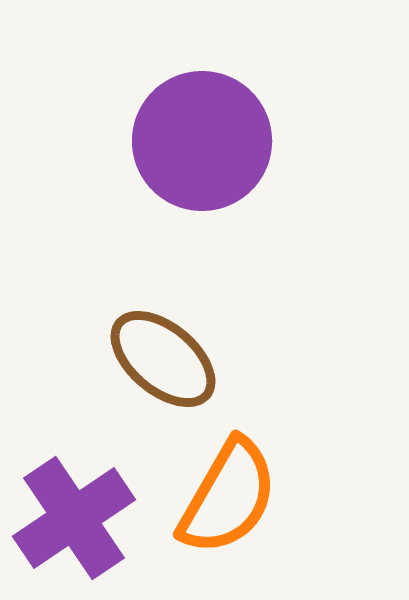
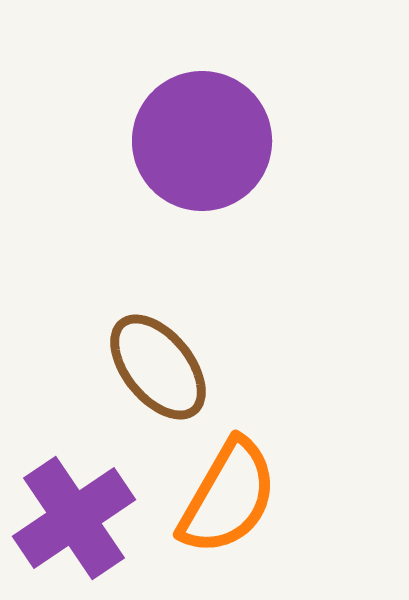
brown ellipse: moved 5 px left, 8 px down; rotated 11 degrees clockwise
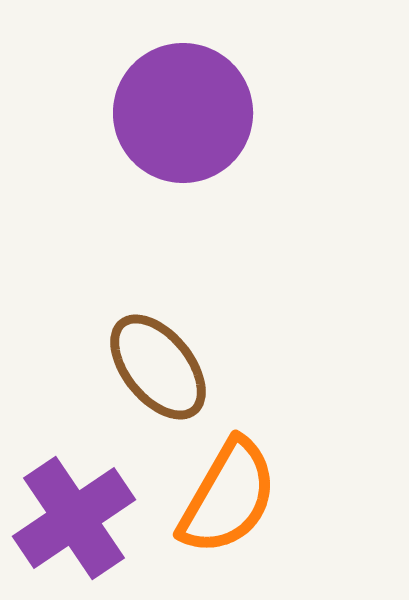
purple circle: moved 19 px left, 28 px up
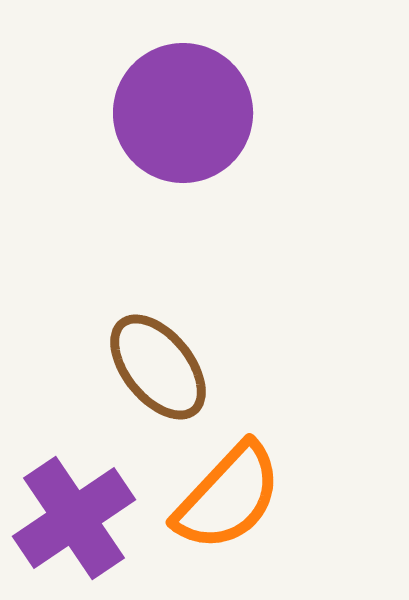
orange semicircle: rotated 13 degrees clockwise
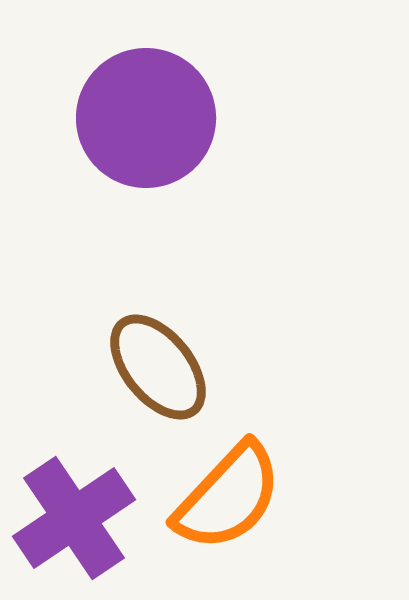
purple circle: moved 37 px left, 5 px down
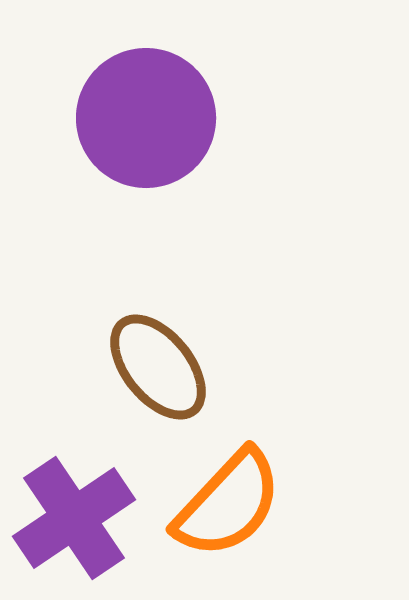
orange semicircle: moved 7 px down
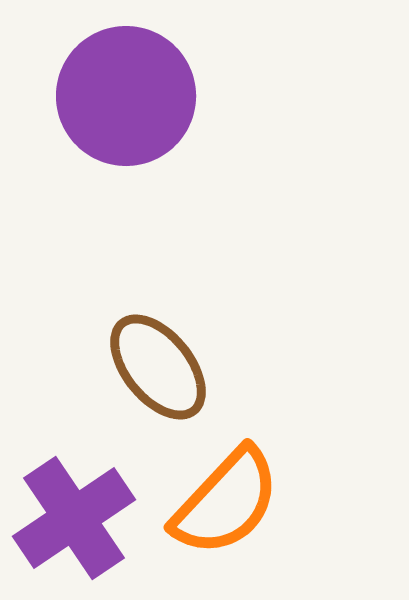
purple circle: moved 20 px left, 22 px up
orange semicircle: moved 2 px left, 2 px up
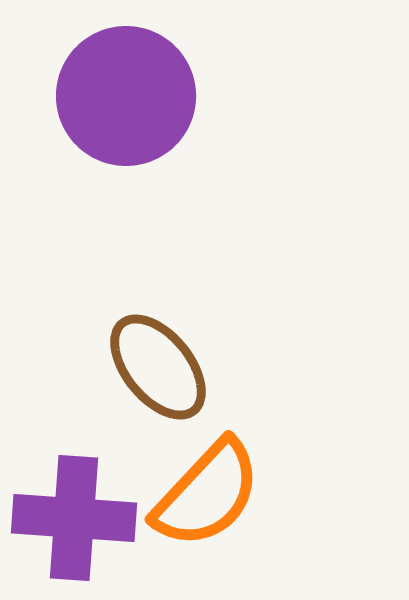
orange semicircle: moved 19 px left, 8 px up
purple cross: rotated 38 degrees clockwise
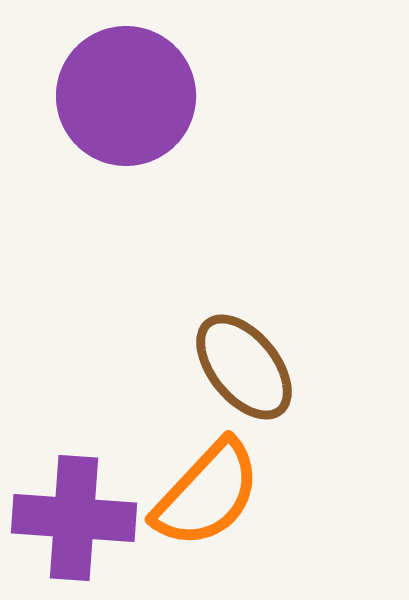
brown ellipse: moved 86 px right
